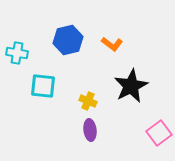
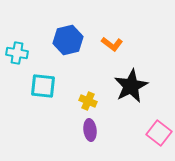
pink square: rotated 15 degrees counterclockwise
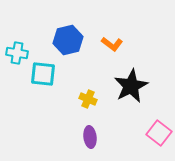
cyan square: moved 12 px up
yellow cross: moved 2 px up
purple ellipse: moved 7 px down
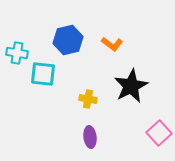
yellow cross: rotated 12 degrees counterclockwise
pink square: rotated 10 degrees clockwise
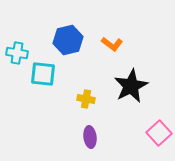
yellow cross: moved 2 px left
